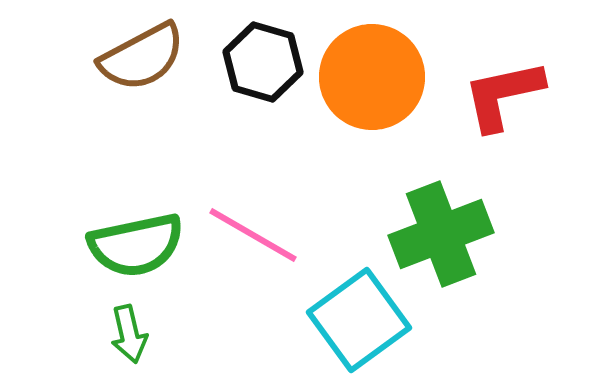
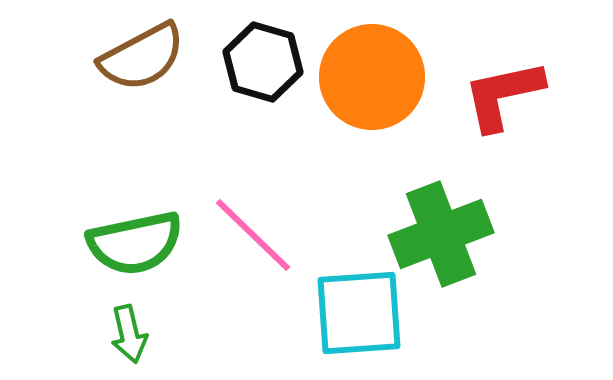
pink line: rotated 14 degrees clockwise
green semicircle: moved 1 px left, 2 px up
cyan square: moved 7 px up; rotated 32 degrees clockwise
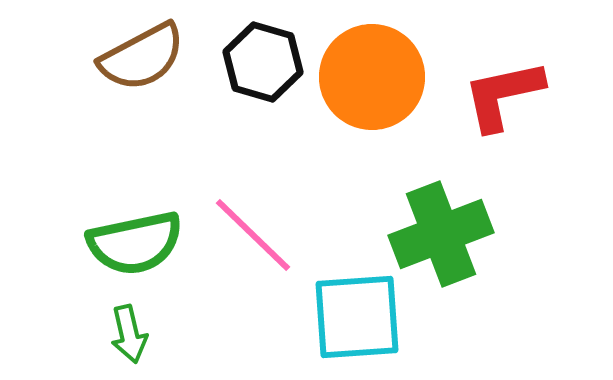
cyan square: moved 2 px left, 4 px down
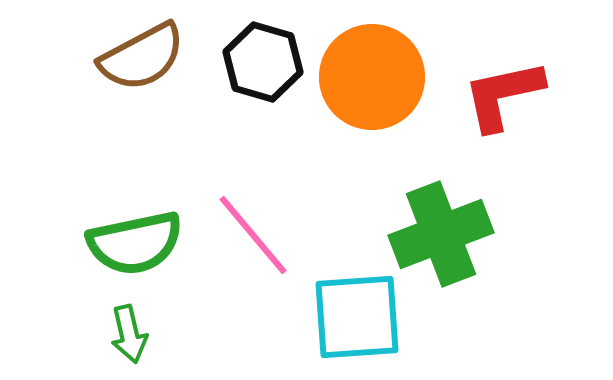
pink line: rotated 6 degrees clockwise
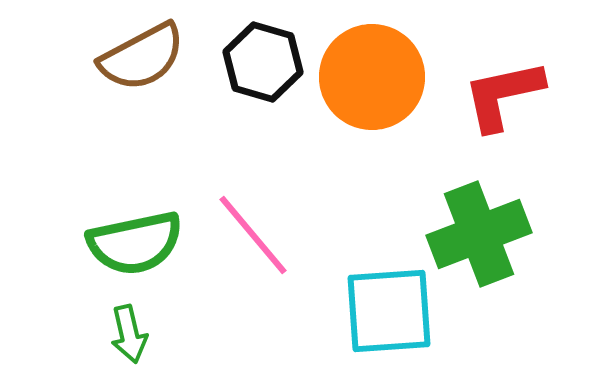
green cross: moved 38 px right
cyan square: moved 32 px right, 6 px up
